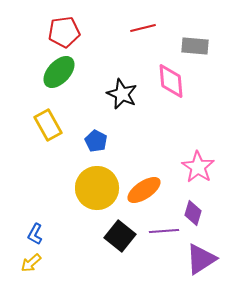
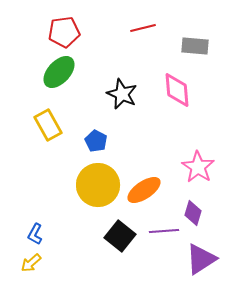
pink diamond: moved 6 px right, 9 px down
yellow circle: moved 1 px right, 3 px up
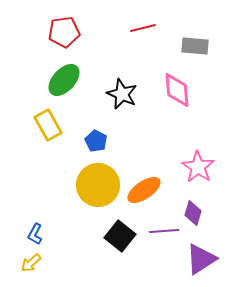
green ellipse: moved 5 px right, 8 px down
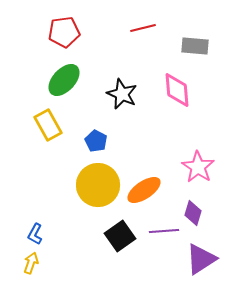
black square: rotated 16 degrees clockwise
yellow arrow: rotated 150 degrees clockwise
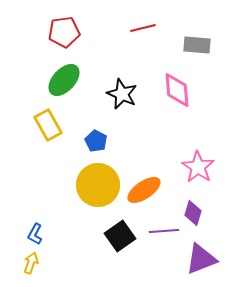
gray rectangle: moved 2 px right, 1 px up
purple triangle: rotated 12 degrees clockwise
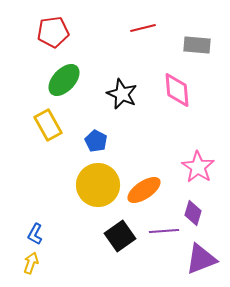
red pentagon: moved 11 px left
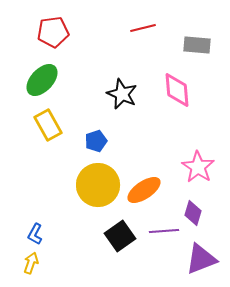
green ellipse: moved 22 px left
blue pentagon: rotated 25 degrees clockwise
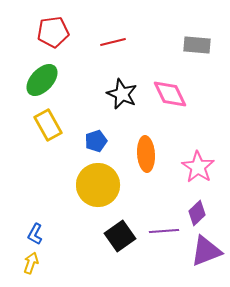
red line: moved 30 px left, 14 px down
pink diamond: moved 7 px left, 4 px down; rotated 21 degrees counterclockwise
orange ellipse: moved 2 px right, 36 px up; rotated 60 degrees counterclockwise
purple diamond: moved 4 px right; rotated 30 degrees clockwise
purple triangle: moved 5 px right, 8 px up
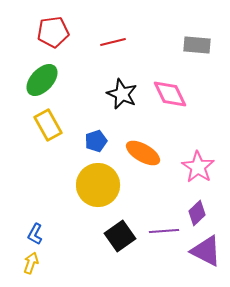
orange ellipse: moved 3 px left, 1 px up; rotated 56 degrees counterclockwise
purple triangle: rotated 48 degrees clockwise
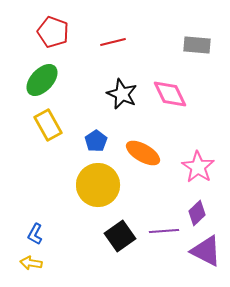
red pentagon: rotated 28 degrees clockwise
blue pentagon: rotated 15 degrees counterclockwise
yellow arrow: rotated 100 degrees counterclockwise
